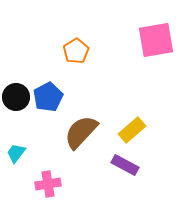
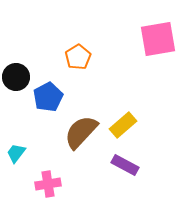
pink square: moved 2 px right, 1 px up
orange pentagon: moved 2 px right, 6 px down
black circle: moved 20 px up
yellow rectangle: moved 9 px left, 5 px up
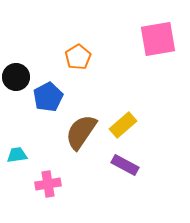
brown semicircle: rotated 9 degrees counterclockwise
cyan trapezoid: moved 1 px right, 2 px down; rotated 45 degrees clockwise
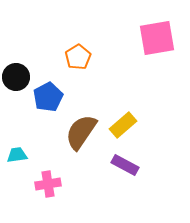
pink square: moved 1 px left, 1 px up
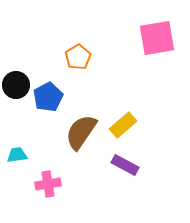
black circle: moved 8 px down
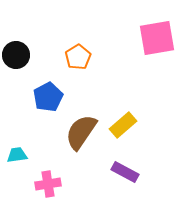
black circle: moved 30 px up
purple rectangle: moved 7 px down
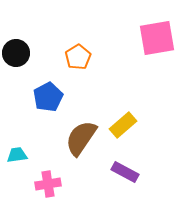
black circle: moved 2 px up
brown semicircle: moved 6 px down
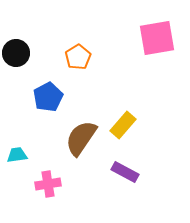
yellow rectangle: rotated 8 degrees counterclockwise
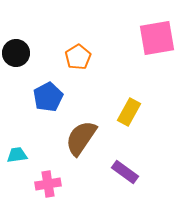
yellow rectangle: moved 6 px right, 13 px up; rotated 12 degrees counterclockwise
purple rectangle: rotated 8 degrees clockwise
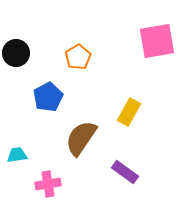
pink square: moved 3 px down
